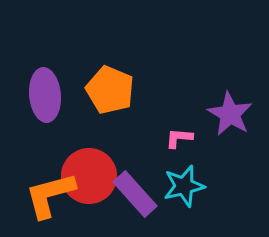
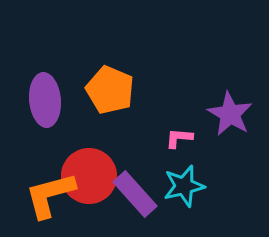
purple ellipse: moved 5 px down
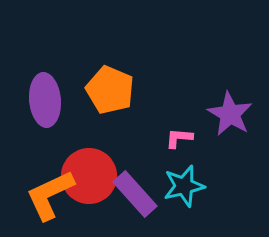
orange L-shape: rotated 10 degrees counterclockwise
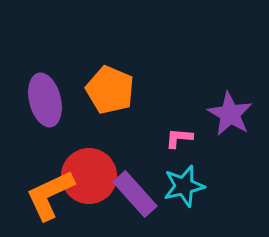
purple ellipse: rotated 9 degrees counterclockwise
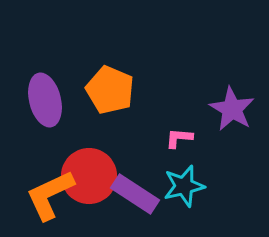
purple star: moved 2 px right, 5 px up
purple rectangle: rotated 15 degrees counterclockwise
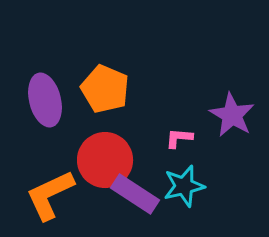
orange pentagon: moved 5 px left, 1 px up
purple star: moved 6 px down
red circle: moved 16 px right, 16 px up
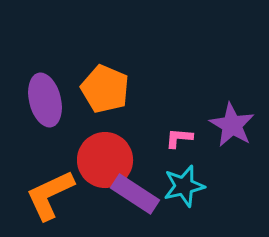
purple star: moved 10 px down
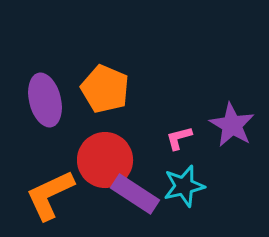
pink L-shape: rotated 20 degrees counterclockwise
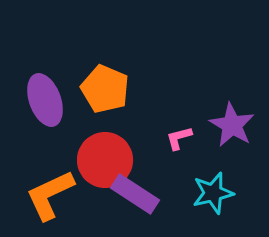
purple ellipse: rotated 6 degrees counterclockwise
cyan star: moved 29 px right, 7 px down
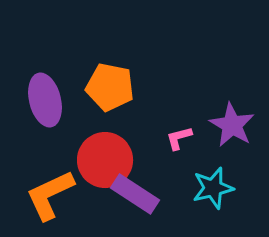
orange pentagon: moved 5 px right, 2 px up; rotated 12 degrees counterclockwise
purple ellipse: rotated 6 degrees clockwise
cyan star: moved 5 px up
